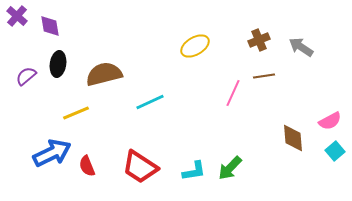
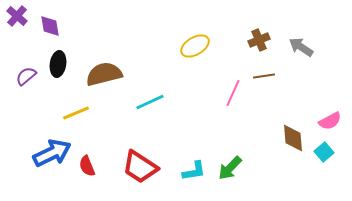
cyan square: moved 11 px left, 1 px down
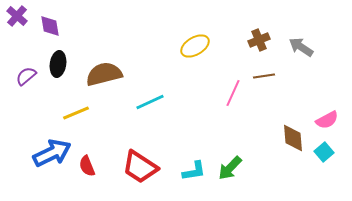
pink semicircle: moved 3 px left, 1 px up
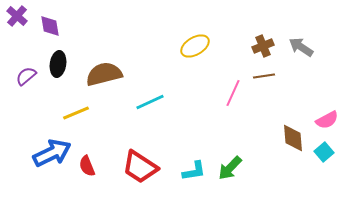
brown cross: moved 4 px right, 6 px down
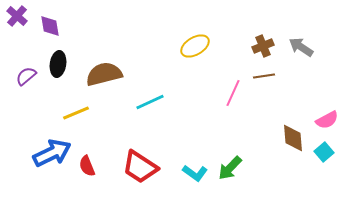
cyan L-shape: moved 1 px right, 2 px down; rotated 45 degrees clockwise
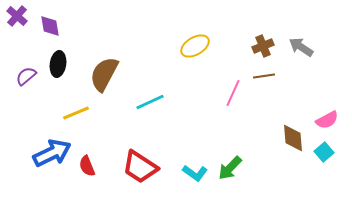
brown semicircle: rotated 48 degrees counterclockwise
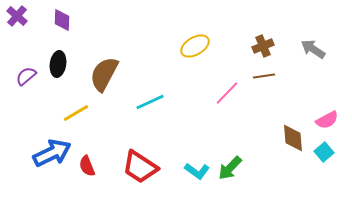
purple diamond: moved 12 px right, 6 px up; rotated 10 degrees clockwise
gray arrow: moved 12 px right, 2 px down
pink line: moved 6 px left; rotated 20 degrees clockwise
yellow line: rotated 8 degrees counterclockwise
cyan L-shape: moved 2 px right, 2 px up
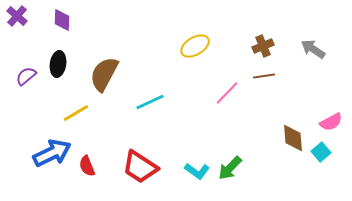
pink semicircle: moved 4 px right, 2 px down
cyan square: moved 3 px left
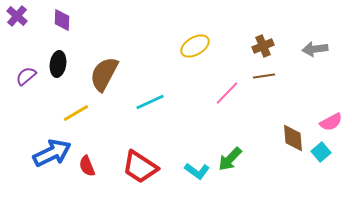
gray arrow: moved 2 px right; rotated 40 degrees counterclockwise
green arrow: moved 9 px up
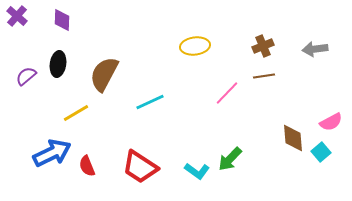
yellow ellipse: rotated 24 degrees clockwise
